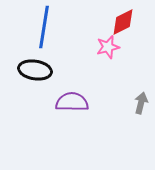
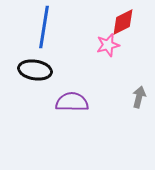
pink star: moved 2 px up
gray arrow: moved 2 px left, 6 px up
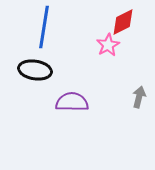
pink star: rotated 15 degrees counterclockwise
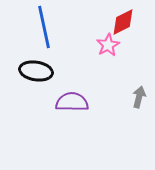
blue line: rotated 21 degrees counterclockwise
black ellipse: moved 1 px right, 1 px down
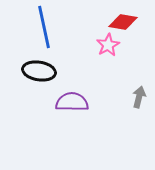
red diamond: rotated 36 degrees clockwise
black ellipse: moved 3 px right
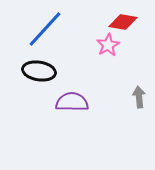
blue line: moved 1 px right, 2 px down; rotated 54 degrees clockwise
gray arrow: rotated 20 degrees counterclockwise
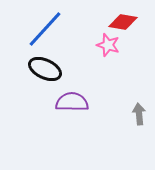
pink star: rotated 25 degrees counterclockwise
black ellipse: moved 6 px right, 2 px up; rotated 16 degrees clockwise
gray arrow: moved 17 px down
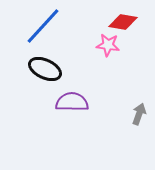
blue line: moved 2 px left, 3 px up
pink star: rotated 10 degrees counterclockwise
gray arrow: rotated 25 degrees clockwise
